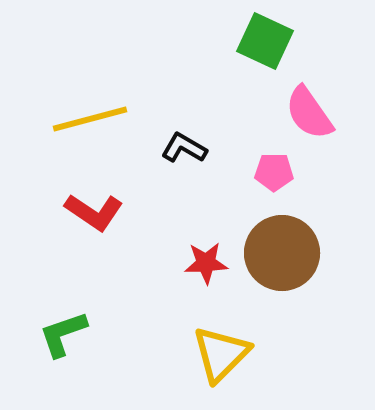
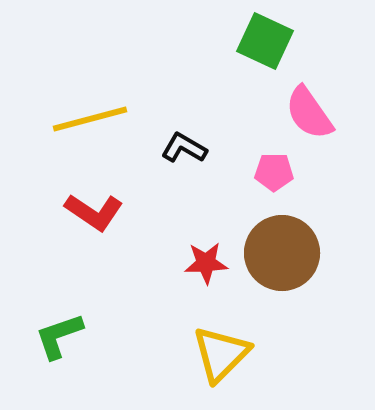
green L-shape: moved 4 px left, 2 px down
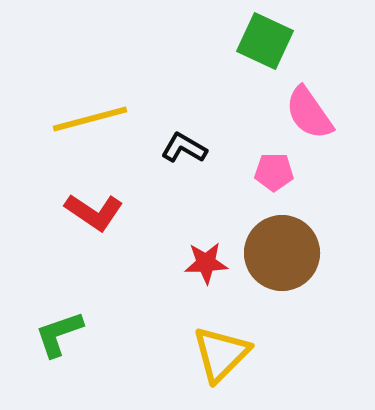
green L-shape: moved 2 px up
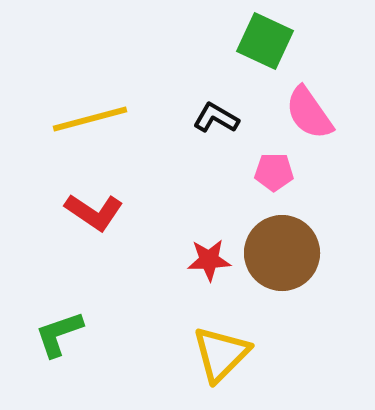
black L-shape: moved 32 px right, 30 px up
red star: moved 3 px right, 3 px up
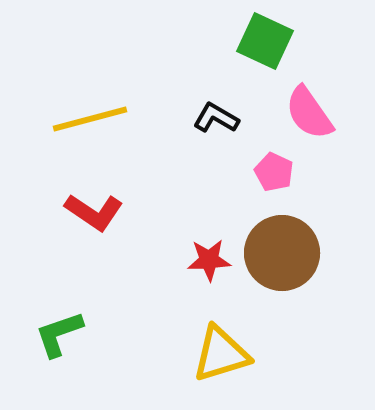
pink pentagon: rotated 24 degrees clockwise
yellow triangle: rotated 28 degrees clockwise
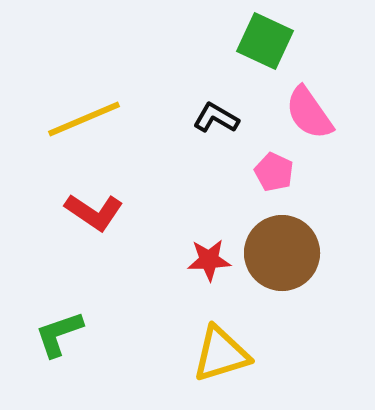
yellow line: moved 6 px left; rotated 8 degrees counterclockwise
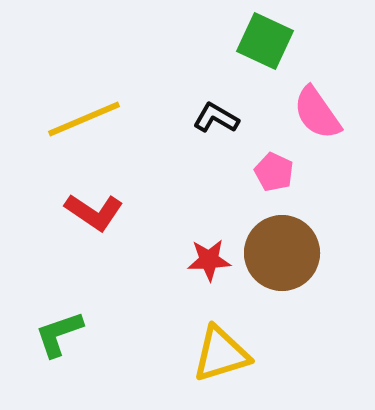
pink semicircle: moved 8 px right
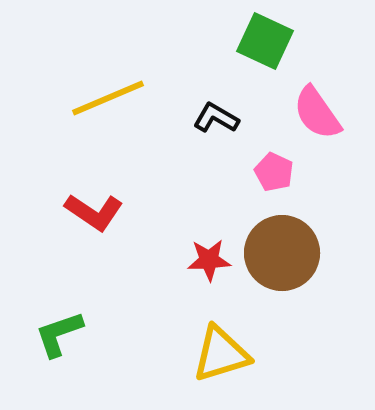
yellow line: moved 24 px right, 21 px up
